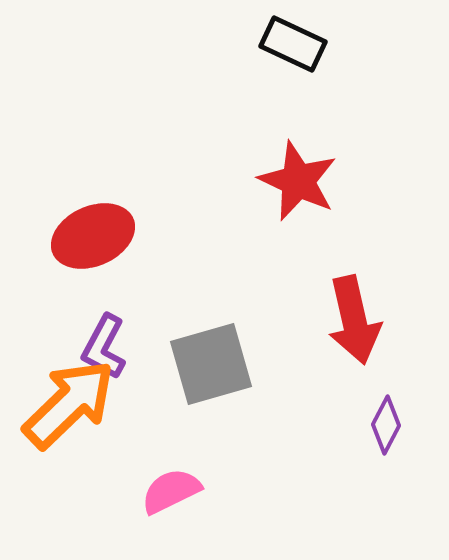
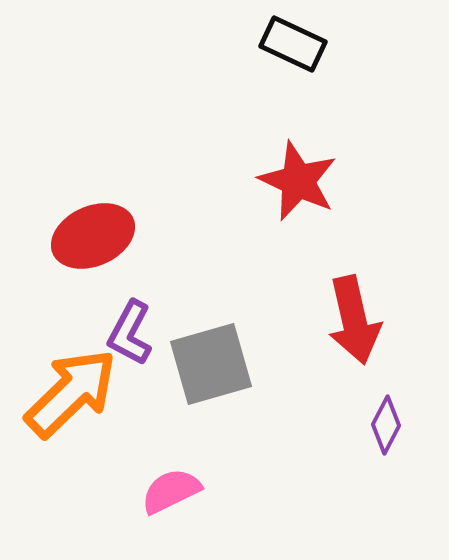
purple L-shape: moved 26 px right, 14 px up
orange arrow: moved 2 px right, 11 px up
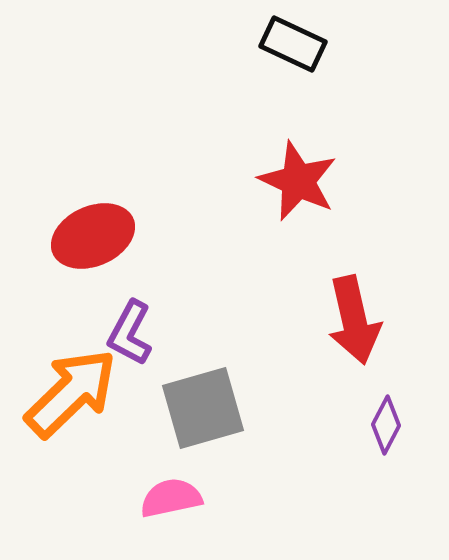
gray square: moved 8 px left, 44 px down
pink semicircle: moved 7 px down; rotated 14 degrees clockwise
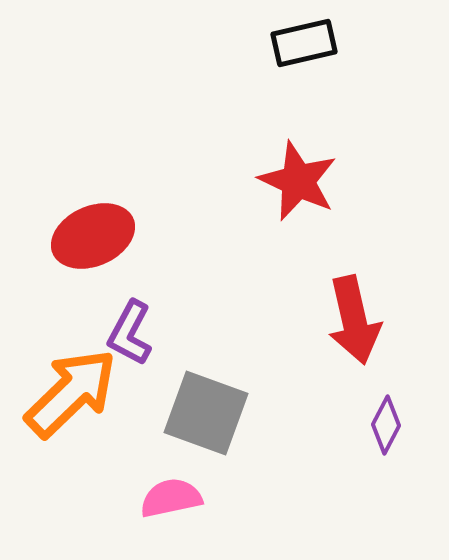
black rectangle: moved 11 px right, 1 px up; rotated 38 degrees counterclockwise
gray square: moved 3 px right, 5 px down; rotated 36 degrees clockwise
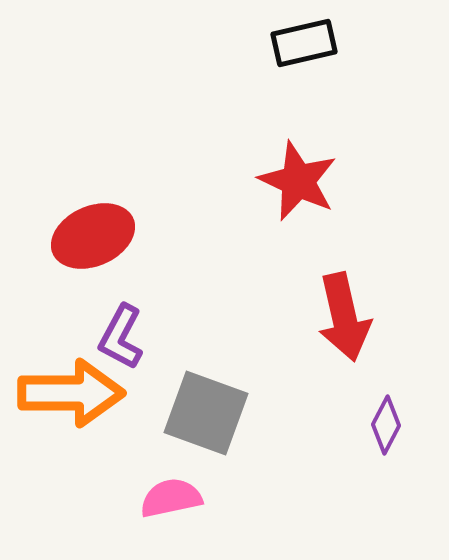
red arrow: moved 10 px left, 3 px up
purple L-shape: moved 9 px left, 4 px down
orange arrow: rotated 44 degrees clockwise
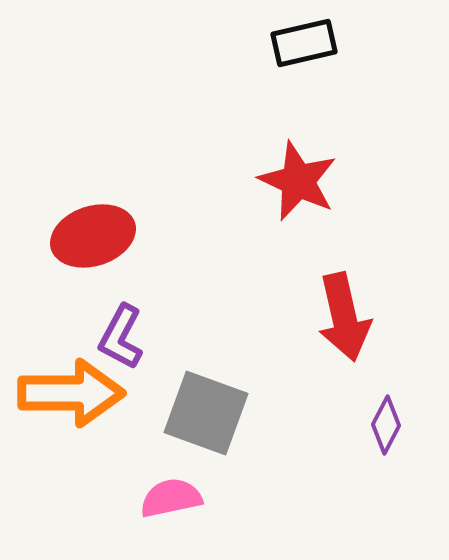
red ellipse: rotated 6 degrees clockwise
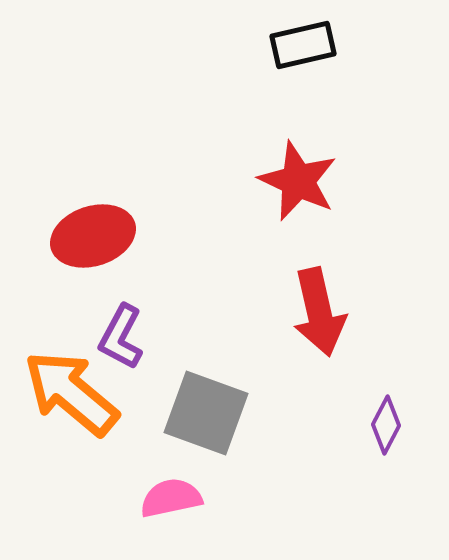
black rectangle: moved 1 px left, 2 px down
red arrow: moved 25 px left, 5 px up
orange arrow: rotated 140 degrees counterclockwise
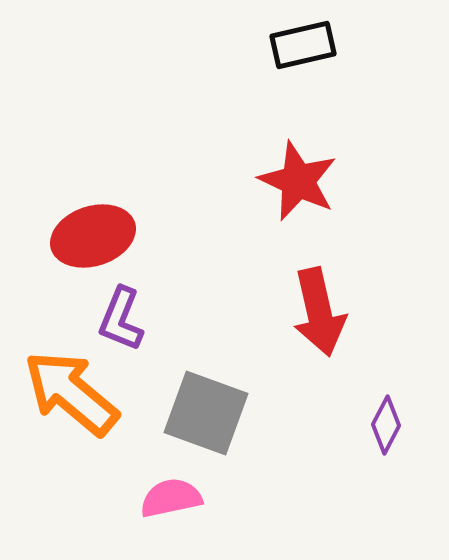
purple L-shape: moved 18 px up; rotated 6 degrees counterclockwise
